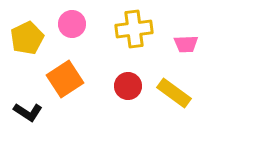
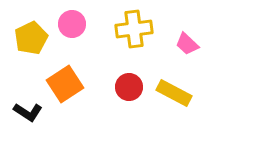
yellow pentagon: moved 4 px right
pink trapezoid: moved 1 px right; rotated 45 degrees clockwise
orange square: moved 5 px down
red circle: moved 1 px right, 1 px down
yellow rectangle: rotated 8 degrees counterclockwise
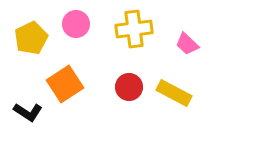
pink circle: moved 4 px right
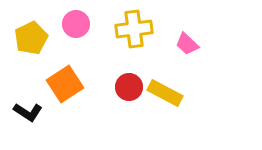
yellow rectangle: moved 9 px left
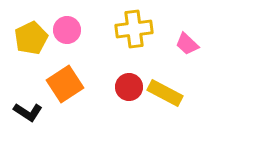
pink circle: moved 9 px left, 6 px down
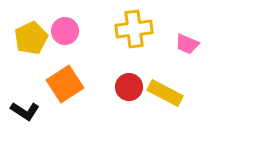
pink circle: moved 2 px left, 1 px down
pink trapezoid: rotated 20 degrees counterclockwise
black L-shape: moved 3 px left, 1 px up
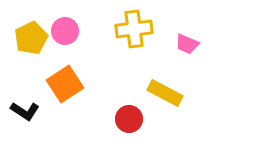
red circle: moved 32 px down
